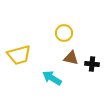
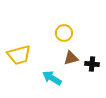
brown triangle: rotated 28 degrees counterclockwise
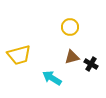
yellow circle: moved 6 px right, 6 px up
brown triangle: moved 1 px right, 1 px up
black cross: moved 1 px left; rotated 24 degrees clockwise
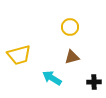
black cross: moved 3 px right, 18 px down; rotated 32 degrees counterclockwise
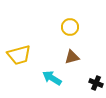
black cross: moved 2 px right, 1 px down; rotated 24 degrees clockwise
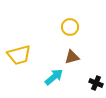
cyan arrow: moved 2 px right, 1 px up; rotated 108 degrees clockwise
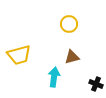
yellow circle: moved 1 px left, 3 px up
cyan arrow: rotated 42 degrees counterclockwise
black cross: moved 1 px down
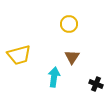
brown triangle: rotated 42 degrees counterclockwise
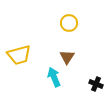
yellow circle: moved 1 px up
brown triangle: moved 5 px left
cyan arrow: rotated 30 degrees counterclockwise
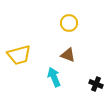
brown triangle: moved 1 px right, 2 px up; rotated 42 degrees counterclockwise
